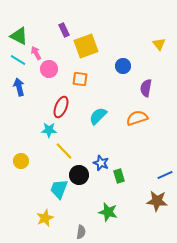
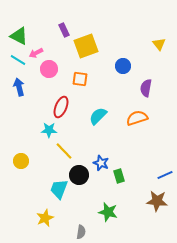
pink arrow: rotated 88 degrees counterclockwise
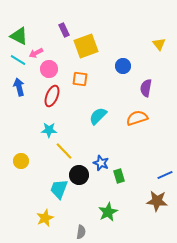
red ellipse: moved 9 px left, 11 px up
green star: rotated 30 degrees clockwise
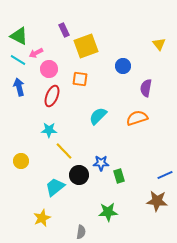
blue star: rotated 21 degrees counterclockwise
cyan trapezoid: moved 4 px left, 2 px up; rotated 30 degrees clockwise
green star: rotated 24 degrees clockwise
yellow star: moved 3 px left
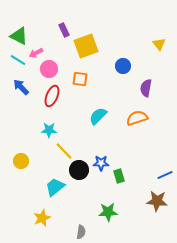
blue arrow: moved 2 px right; rotated 30 degrees counterclockwise
black circle: moved 5 px up
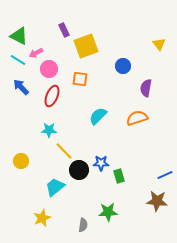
gray semicircle: moved 2 px right, 7 px up
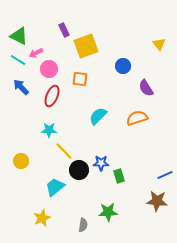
purple semicircle: rotated 42 degrees counterclockwise
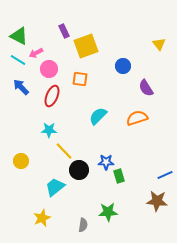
purple rectangle: moved 1 px down
blue star: moved 5 px right, 1 px up
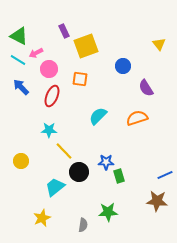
black circle: moved 2 px down
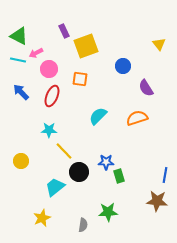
cyan line: rotated 21 degrees counterclockwise
blue arrow: moved 5 px down
blue line: rotated 56 degrees counterclockwise
